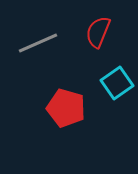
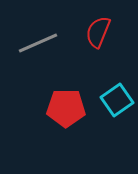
cyan square: moved 17 px down
red pentagon: rotated 15 degrees counterclockwise
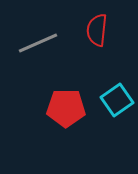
red semicircle: moved 1 px left, 2 px up; rotated 16 degrees counterclockwise
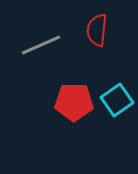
gray line: moved 3 px right, 2 px down
red pentagon: moved 8 px right, 6 px up
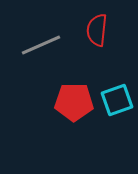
cyan square: rotated 16 degrees clockwise
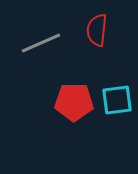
gray line: moved 2 px up
cyan square: rotated 12 degrees clockwise
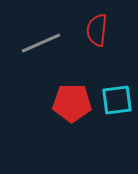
red pentagon: moved 2 px left, 1 px down
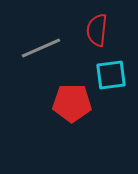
gray line: moved 5 px down
cyan square: moved 6 px left, 25 px up
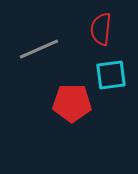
red semicircle: moved 4 px right, 1 px up
gray line: moved 2 px left, 1 px down
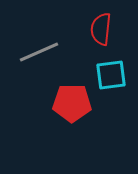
gray line: moved 3 px down
